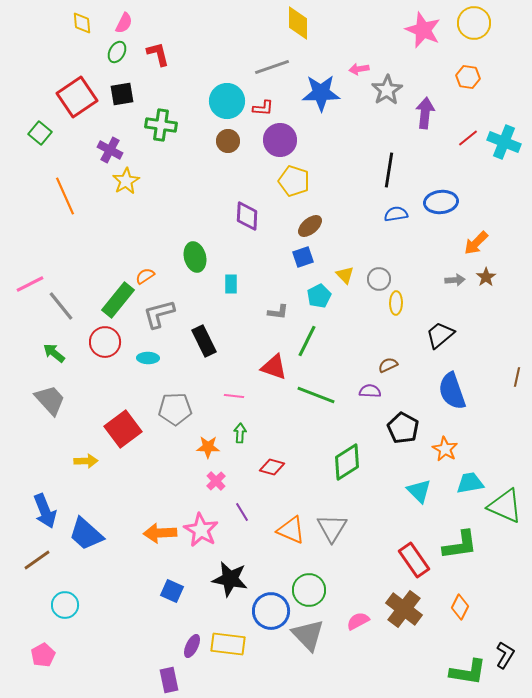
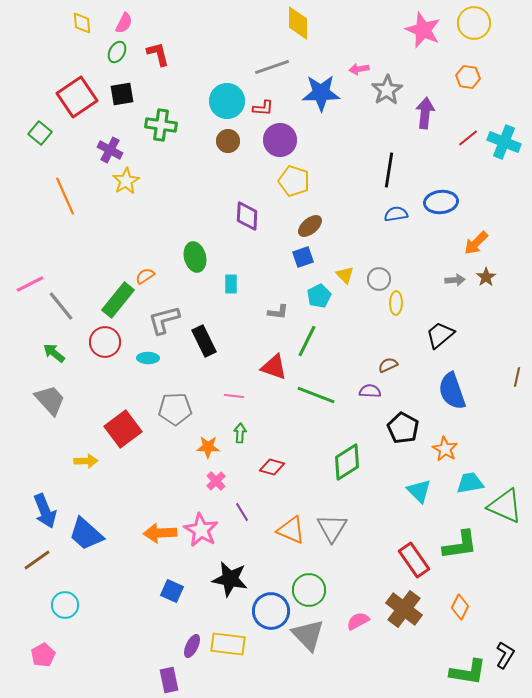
gray L-shape at (159, 314): moved 5 px right, 6 px down
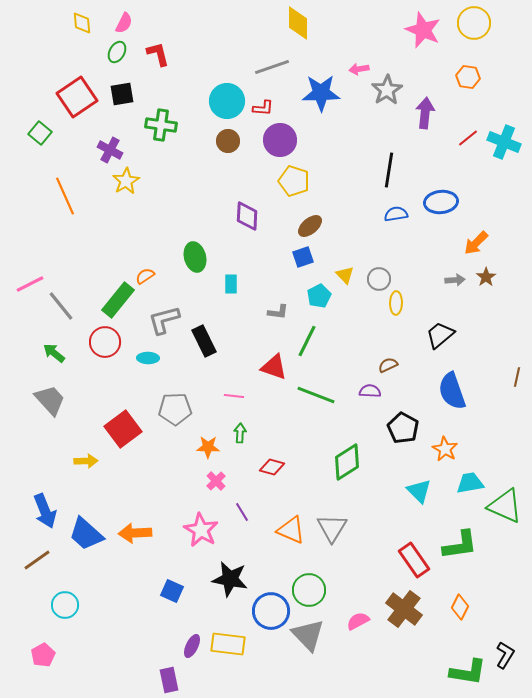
orange arrow at (160, 533): moved 25 px left
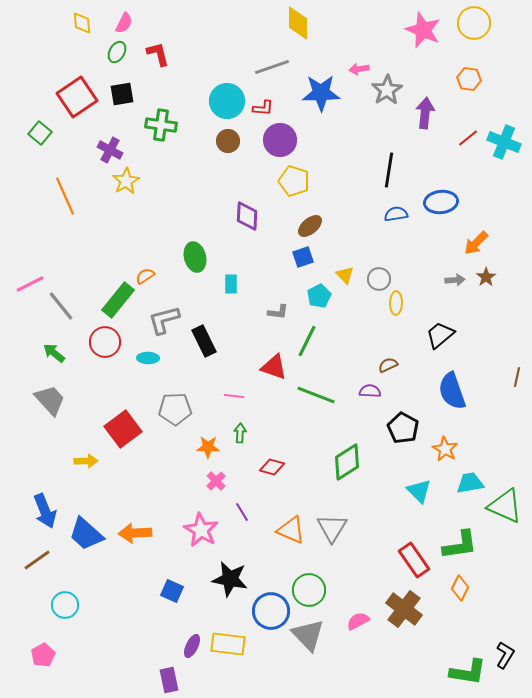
orange hexagon at (468, 77): moved 1 px right, 2 px down
orange diamond at (460, 607): moved 19 px up
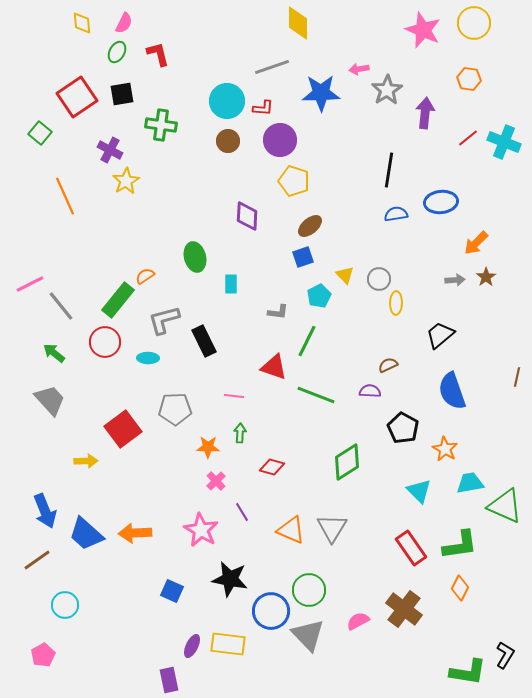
red rectangle at (414, 560): moved 3 px left, 12 px up
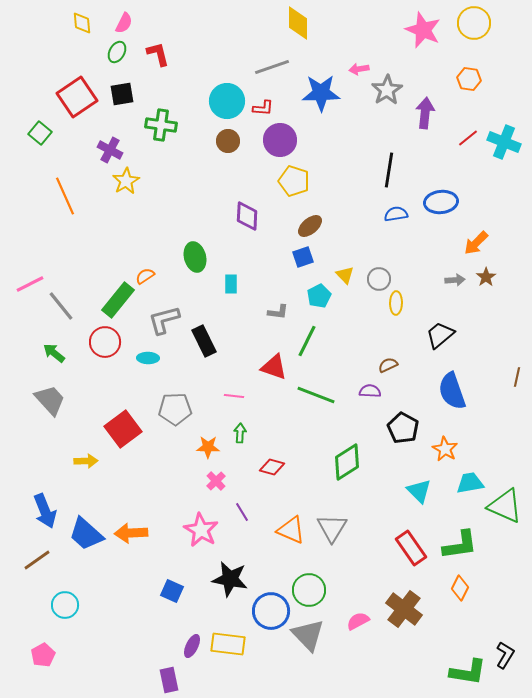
orange arrow at (135, 533): moved 4 px left
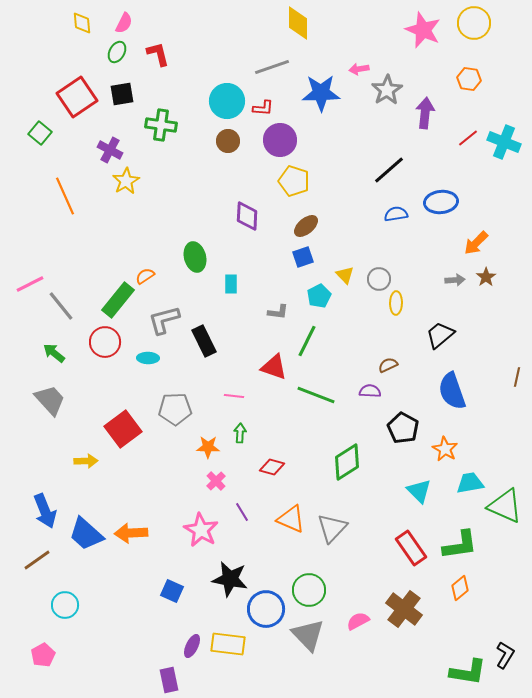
black line at (389, 170): rotated 40 degrees clockwise
brown ellipse at (310, 226): moved 4 px left
gray triangle at (332, 528): rotated 12 degrees clockwise
orange triangle at (291, 530): moved 11 px up
orange diamond at (460, 588): rotated 25 degrees clockwise
blue circle at (271, 611): moved 5 px left, 2 px up
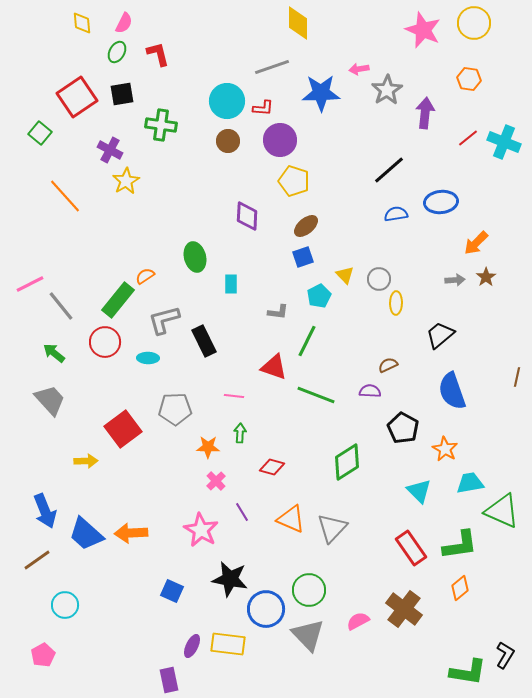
orange line at (65, 196): rotated 18 degrees counterclockwise
green triangle at (505, 506): moved 3 px left, 5 px down
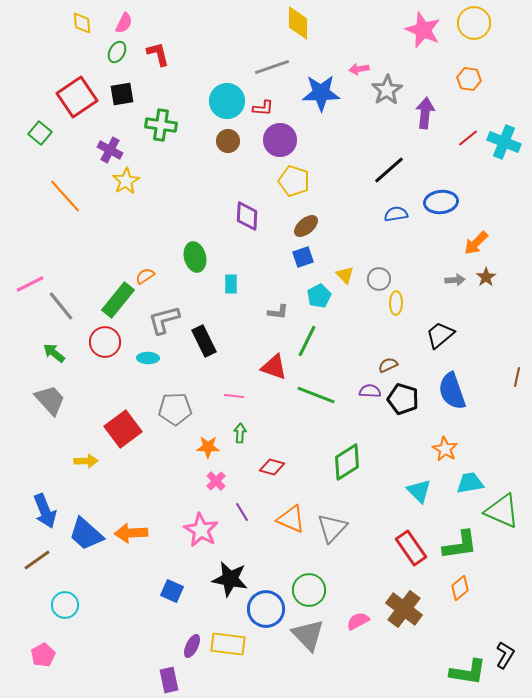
black pentagon at (403, 428): moved 29 px up; rotated 12 degrees counterclockwise
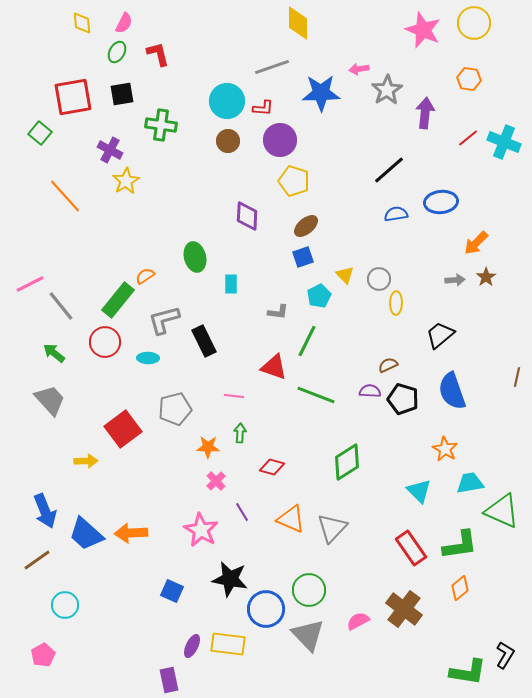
red square at (77, 97): moved 4 px left; rotated 24 degrees clockwise
gray pentagon at (175, 409): rotated 12 degrees counterclockwise
